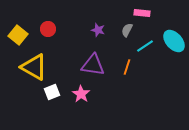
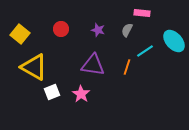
red circle: moved 13 px right
yellow square: moved 2 px right, 1 px up
cyan line: moved 5 px down
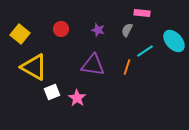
pink star: moved 4 px left, 4 px down
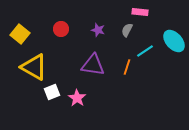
pink rectangle: moved 2 px left, 1 px up
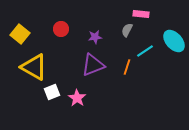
pink rectangle: moved 1 px right, 2 px down
purple star: moved 3 px left, 7 px down; rotated 24 degrees counterclockwise
purple triangle: rotated 30 degrees counterclockwise
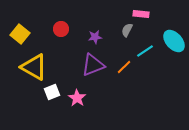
orange line: moved 3 px left; rotated 28 degrees clockwise
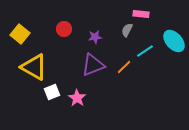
red circle: moved 3 px right
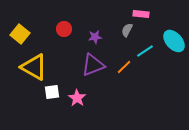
white square: rotated 14 degrees clockwise
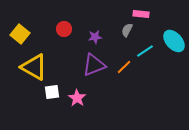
purple triangle: moved 1 px right
